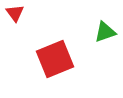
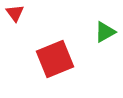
green triangle: rotated 10 degrees counterclockwise
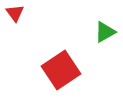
red square: moved 6 px right, 11 px down; rotated 12 degrees counterclockwise
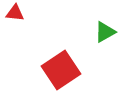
red triangle: rotated 48 degrees counterclockwise
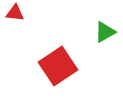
red square: moved 3 px left, 4 px up
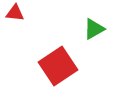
green triangle: moved 11 px left, 3 px up
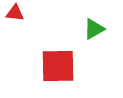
red square: rotated 33 degrees clockwise
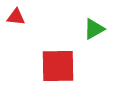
red triangle: moved 1 px right, 4 px down
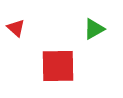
red triangle: moved 11 px down; rotated 36 degrees clockwise
